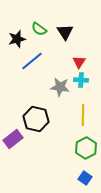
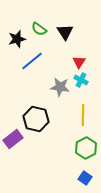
cyan cross: rotated 24 degrees clockwise
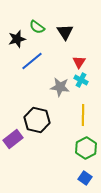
green semicircle: moved 2 px left, 2 px up
black hexagon: moved 1 px right, 1 px down
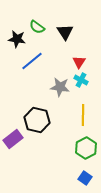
black star: rotated 24 degrees clockwise
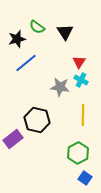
black star: rotated 24 degrees counterclockwise
blue line: moved 6 px left, 2 px down
green hexagon: moved 8 px left, 5 px down
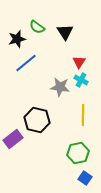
green hexagon: rotated 15 degrees clockwise
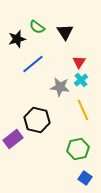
blue line: moved 7 px right, 1 px down
cyan cross: rotated 24 degrees clockwise
yellow line: moved 5 px up; rotated 25 degrees counterclockwise
green hexagon: moved 4 px up
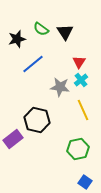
green semicircle: moved 4 px right, 2 px down
blue square: moved 4 px down
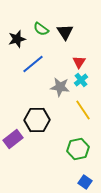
yellow line: rotated 10 degrees counterclockwise
black hexagon: rotated 15 degrees counterclockwise
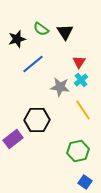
green hexagon: moved 2 px down
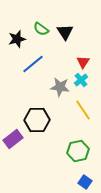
red triangle: moved 4 px right
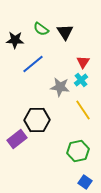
black star: moved 2 px left, 1 px down; rotated 18 degrees clockwise
purple rectangle: moved 4 px right
